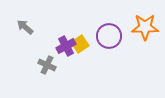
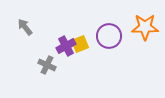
gray arrow: rotated 12 degrees clockwise
yellow square: rotated 12 degrees clockwise
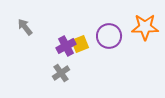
gray cross: moved 14 px right, 8 px down; rotated 30 degrees clockwise
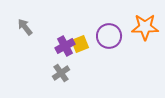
purple cross: moved 1 px left
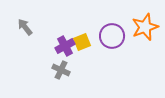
orange star: rotated 20 degrees counterclockwise
purple circle: moved 3 px right
yellow square: moved 2 px right, 2 px up
gray cross: moved 3 px up; rotated 30 degrees counterclockwise
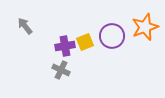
gray arrow: moved 1 px up
yellow square: moved 3 px right
purple cross: rotated 18 degrees clockwise
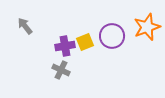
orange star: moved 2 px right
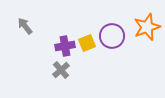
yellow square: moved 2 px right, 1 px down
gray cross: rotated 24 degrees clockwise
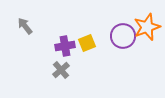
purple circle: moved 11 px right
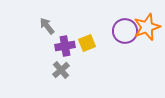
gray arrow: moved 22 px right
purple circle: moved 2 px right, 5 px up
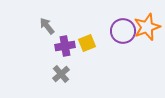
purple circle: moved 2 px left
gray cross: moved 4 px down
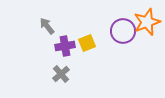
orange star: moved 5 px up
